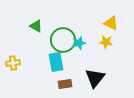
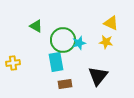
black triangle: moved 3 px right, 2 px up
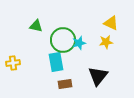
green triangle: rotated 16 degrees counterclockwise
yellow star: rotated 16 degrees counterclockwise
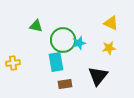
yellow star: moved 3 px right, 6 px down
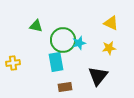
brown rectangle: moved 3 px down
